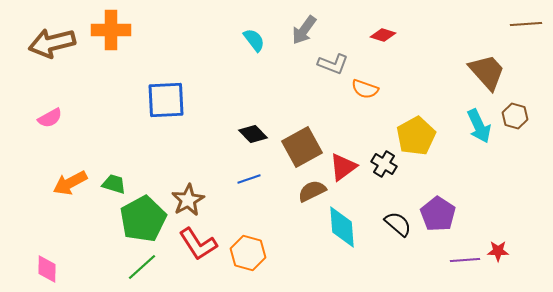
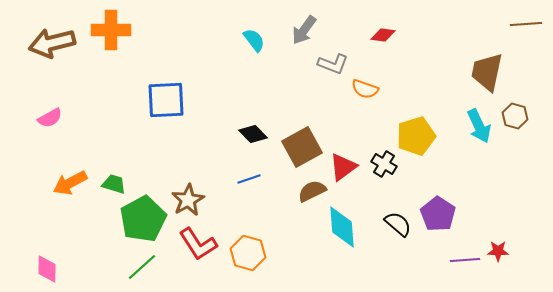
red diamond: rotated 10 degrees counterclockwise
brown trapezoid: rotated 126 degrees counterclockwise
yellow pentagon: rotated 12 degrees clockwise
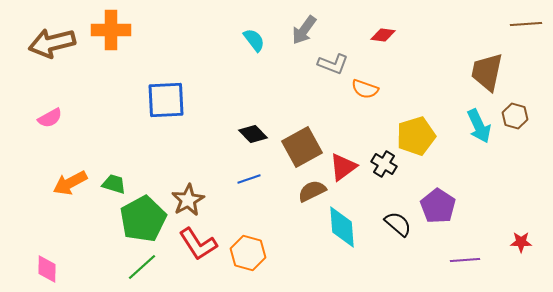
purple pentagon: moved 8 px up
red star: moved 23 px right, 9 px up
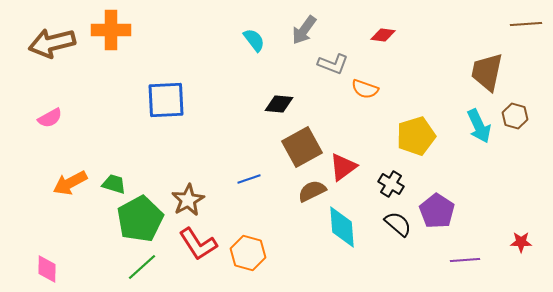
black diamond: moved 26 px right, 30 px up; rotated 40 degrees counterclockwise
black cross: moved 7 px right, 20 px down
purple pentagon: moved 1 px left, 5 px down
green pentagon: moved 3 px left
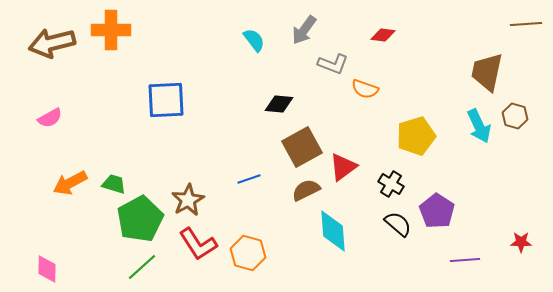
brown semicircle: moved 6 px left, 1 px up
cyan diamond: moved 9 px left, 4 px down
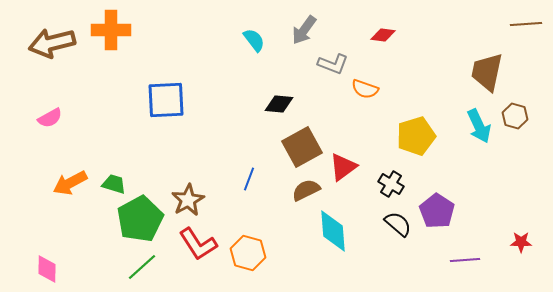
blue line: rotated 50 degrees counterclockwise
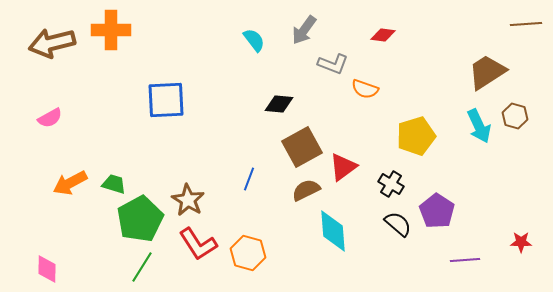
brown trapezoid: rotated 45 degrees clockwise
brown star: rotated 12 degrees counterclockwise
green line: rotated 16 degrees counterclockwise
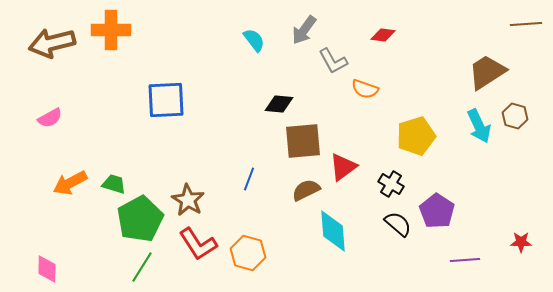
gray L-shape: moved 3 px up; rotated 40 degrees clockwise
brown square: moved 1 px right, 6 px up; rotated 24 degrees clockwise
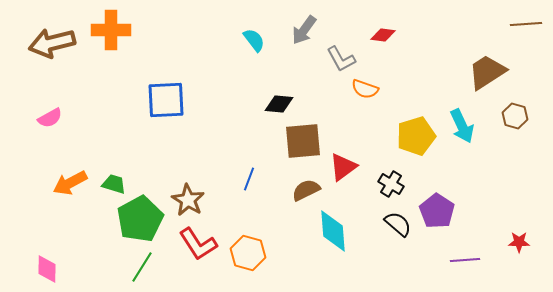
gray L-shape: moved 8 px right, 2 px up
cyan arrow: moved 17 px left
red star: moved 2 px left
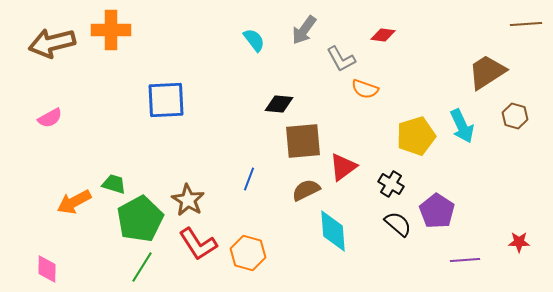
orange arrow: moved 4 px right, 19 px down
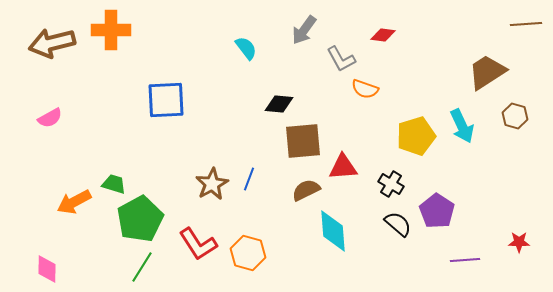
cyan semicircle: moved 8 px left, 8 px down
red triangle: rotated 32 degrees clockwise
brown star: moved 24 px right, 16 px up; rotated 12 degrees clockwise
